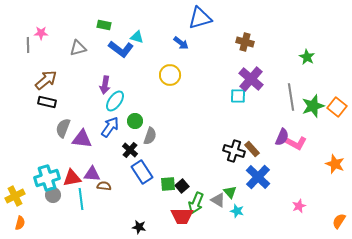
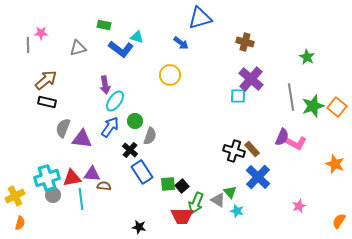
purple arrow at (105, 85): rotated 18 degrees counterclockwise
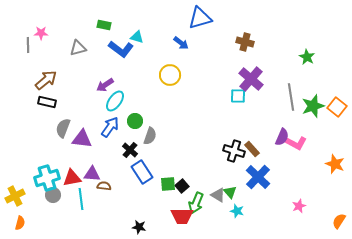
purple arrow at (105, 85): rotated 66 degrees clockwise
gray triangle at (218, 200): moved 5 px up
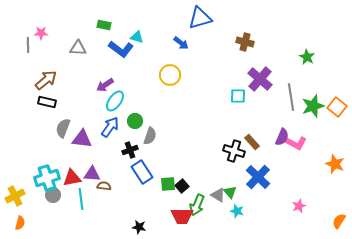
gray triangle at (78, 48): rotated 18 degrees clockwise
purple cross at (251, 79): moved 9 px right
brown rectangle at (252, 149): moved 7 px up
black cross at (130, 150): rotated 28 degrees clockwise
green arrow at (196, 203): moved 1 px right, 2 px down
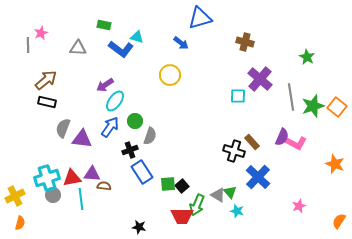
pink star at (41, 33): rotated 24 degrees counterclockwise
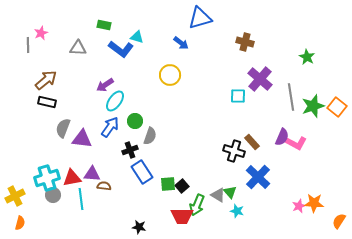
orange star at (335, 164): moved 21 px left, 39 px down; rotated 18 degrees counterclockwise
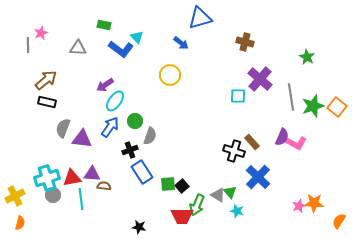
cyan triangle at (137, 37): rotated 32 degrees clockwise
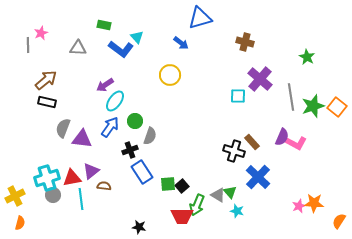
purple triangle at (92, 174): moved 1 px left, 3 px up; rotated 42 degrees counterclockwise
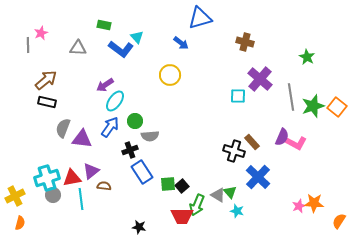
gray semicircle at (150, 136): rotated 66 degrees clockwise
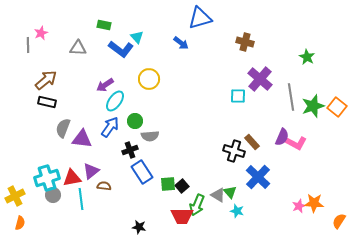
yellow circle at (170, 75): moved 21 px left, 4 px down
